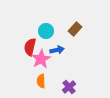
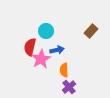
brown rectangle: moved 16 px right, 2 px down
orange semicircle: moved 23 px right, 11 px up
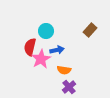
brown rectangle: moved 1 px left, 1 px up
orange semicircle: rotated 80 degrees counterclockwise
